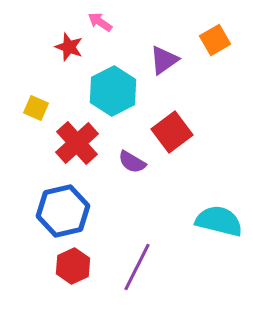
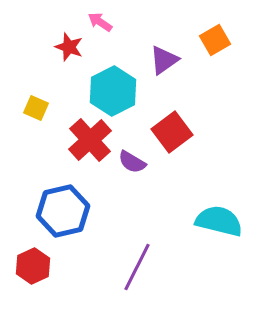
red cross: moved 13 px right, 3 px up
red hexagon: moved 40 px left
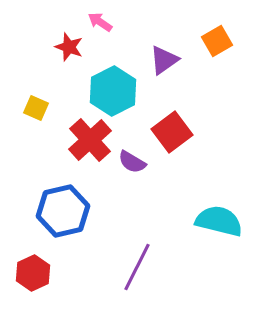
orange square: moved 2 px right, 1 px down
red hexagon: moved 7 px down
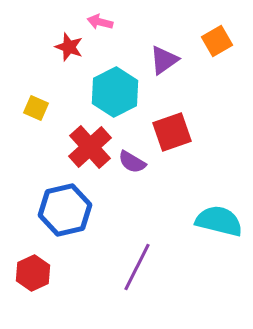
pink arrow: rotated 20 degrees counterclockwise
cyan hexagon: moved 2 px right, 1 px down
red square: rotated 18 degrees clockwise
red cross: moved 7 px down
blue hexagon: moved 2 px right, 1 px up
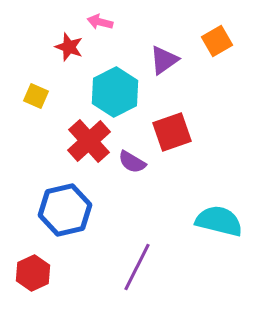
yellow square: moved 12 px up
red cross: moved 1 px left, 6 px up
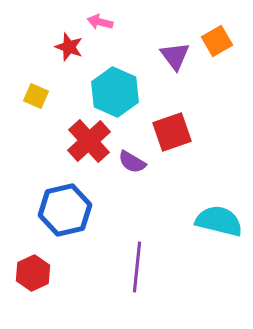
purple triangle: moved 11 px right, 4 px up; rotated 32 degrees counterclockwise
cyan hexagon: rotated 9 degrees counterclockwise
purple line: rotated 21 degrees counterclockwise
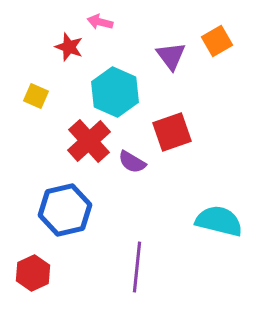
purple triangle: moved 4 px left
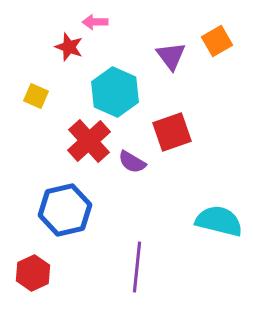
pink arrow: moved 5 px left; rotated 15 degrees counterclockwise
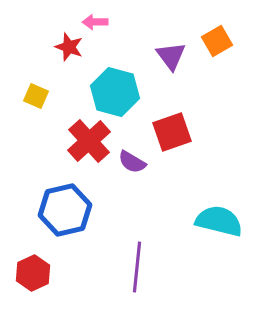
cyan hexagon: rotated 9 degrees counterclockwise
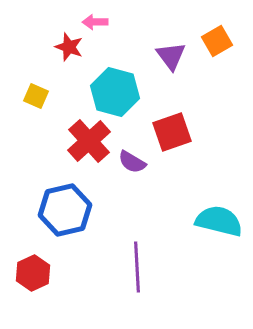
purple line: rotated 9 degrees counterclockwise
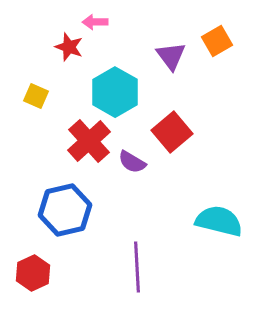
cyan hexagon: rotated 15 degrees clockwise
red square: rotated 21 degrees counterclockwise
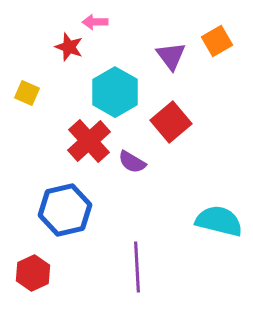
yellow square: moved 9 px left, 3 px up
red square: moved 1 px left, 10 px up
